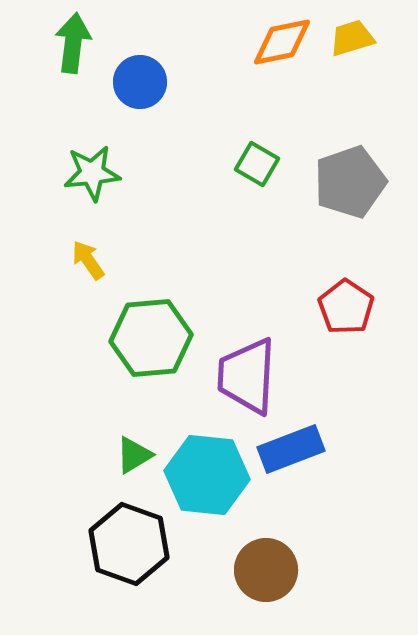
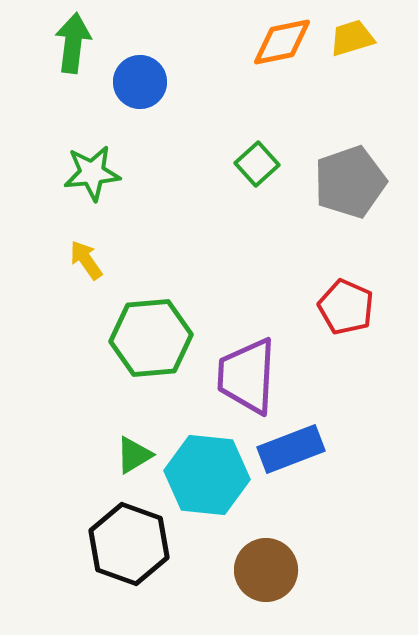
green square: rotated 18 degrees clockwise
yellow arrow: moved 2 px left
red pentagon: rotated 10 degrees counterclockwise
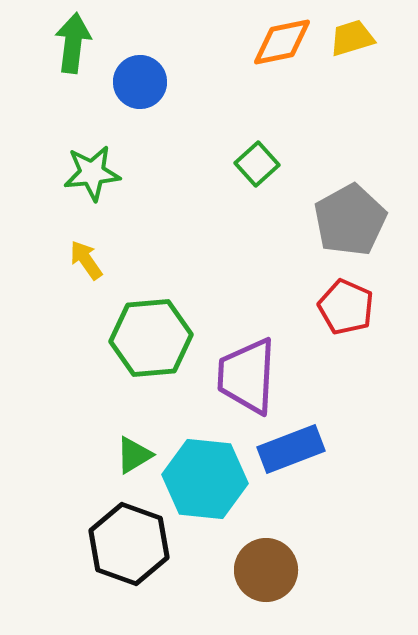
gray pentagon: moved 38 px down; rotated 10 degrees counterclockwise
cyan hexagon: moved 2 px left, 4 px down
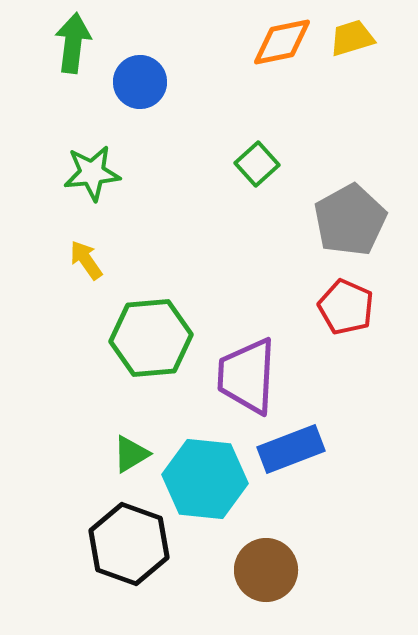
green triangle: moved 3 px left, 1 px up
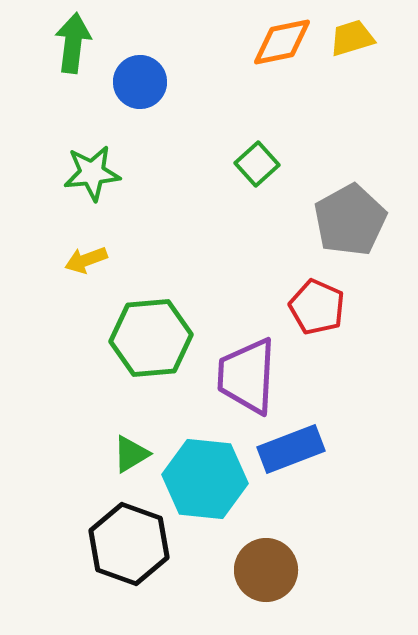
yellow arrow: rotated 75 degrees counterclockwise
red pentagon: moved 29 px left
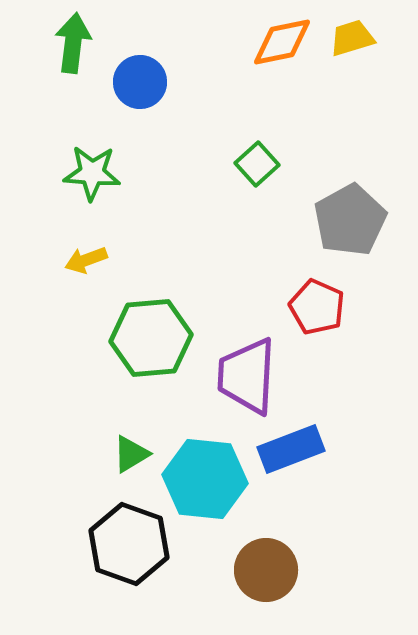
green star: rotated 10 degrees clockwise
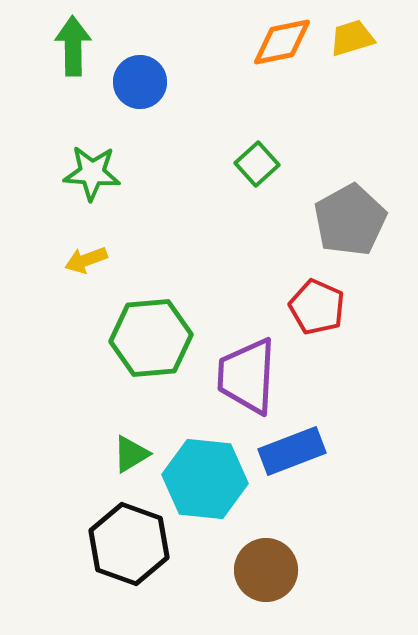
green arrow: moved 3 px down; rotated 8 degrees counterclockwise
blue rectangle: moved 1 px right, 2 px down
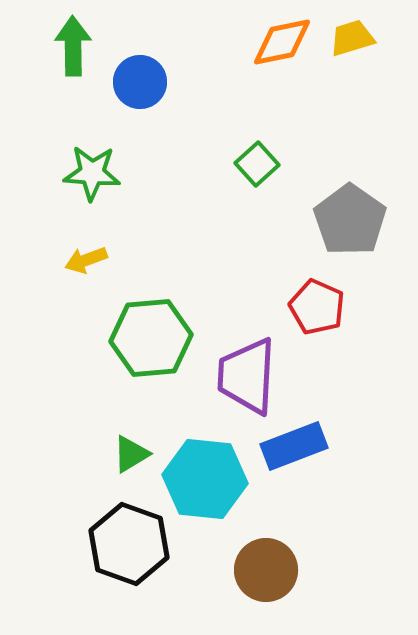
gray pentagon: rotated 8 degrees counterclockwise
blue rectangle: moved 2 px right, 5 px up
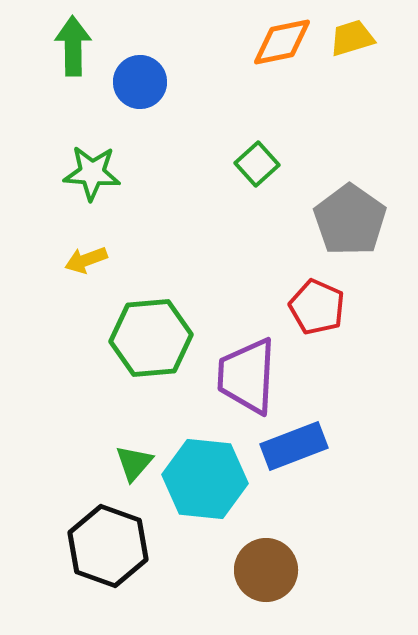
green triangle: moved 3 px right, 9 px down; rotated 18 degrees counterclockwise
black hexagon: moved 21 px left, 2 px down
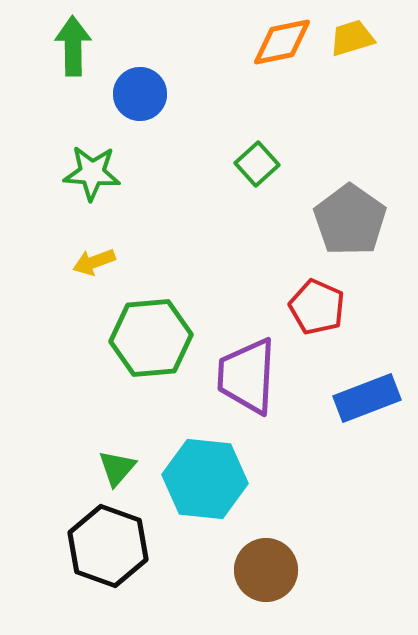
blue circle: moved 12 px down
yellow arrow: moved 8 px right, 2 px down
blue rectangle: moved 73 px right, 48 px up
green triangle: moved 17 px left, 5 px down
